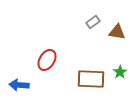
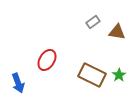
green star: moved 1 px left, 3 px down
brown rectangle: moved 1 px right, 4 px up; rotated 24 degrees clockwise
blue arrow: moved 1 px left, 2 px up; rotated 114 degrees counterclockwise
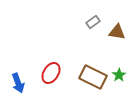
red ellipse: moved 4 px right, 13 px down
brown rectangle: moved 1 px right, 2 px down
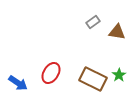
brown rectangle: moved 2 px down
blue arrow: rotated 36 degrees counterclockwise
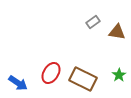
brown rectangle: moved 10 px left
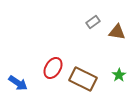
red ellipse: moved 2 px right, 5 px up
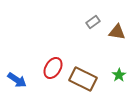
blue arrow: moved 1 px left, 3 px up
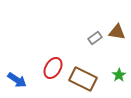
gray rectangle: moved 2 px right, 16 px down
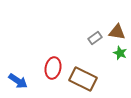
red ellipse: rotated 20 degrees counterclockwise
green star: moved 1 px right, 22 px up; rotated 16 degrees counterclockwise
blue arrow: moved 1 px right, 1 px down
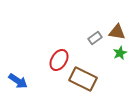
green star: rotated 24 degrees clockwise
red ellipse: moved 6 px right, 8 px up; rotated 20 degrees clockwise
